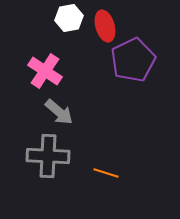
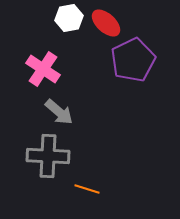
red ellipse: moved 1 px right, 3 px up; rotated 32 degrees counterclockwise
pink cross: moved 2 px left, 2 px up
orange line: moved 19 px left, 16 px down
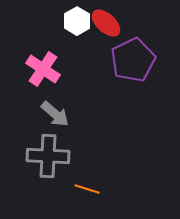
white hexagon: moved 8 px right, 3 px down; rotated 20 degrees counterclockwise
gray arrow: moved 4 px left, 2 px down
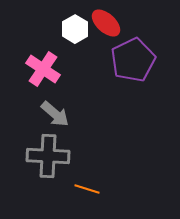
white hexagon: moved 2 px left, 8 px down
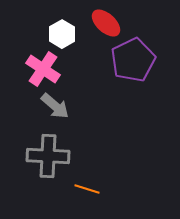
white hexagon: moved 13 px left, 5 px down
gray arrow: moved 8 px up
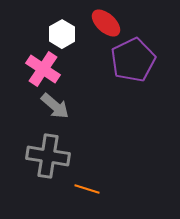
gray cross: rotated 6 degrees clockwise
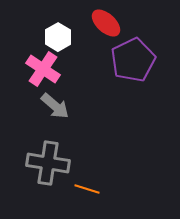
white hexagon: moved 4 px left, 3 px down
gray cross: moved 7 px down
